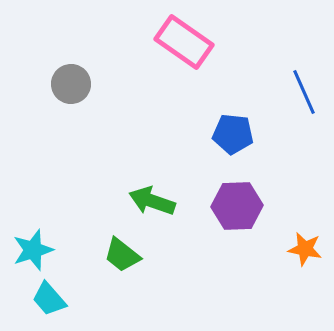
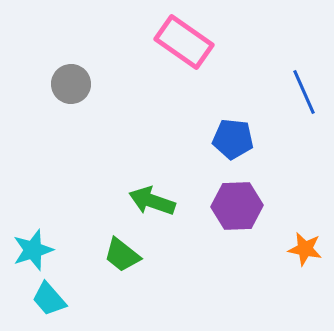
blue pentagon: moved 5 px down
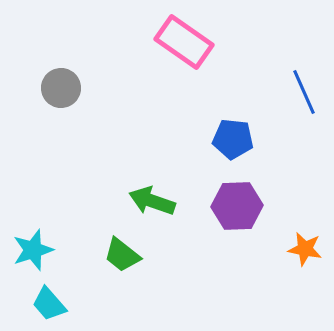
gray circle: moved 10 px left, 4 px down
cyan trapezoid: moved 5 px down
